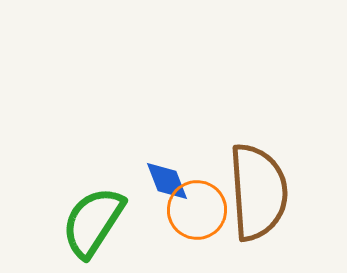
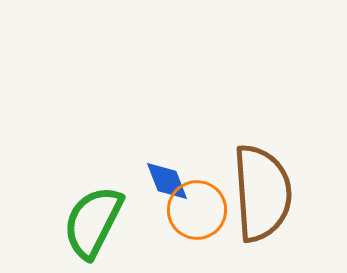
brown semicircle: moved 4 px right, 1 px down
green semicircle: rotated 6 degrees counterclockwise
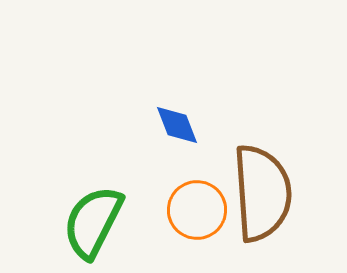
blue diamond: moved 10 px right, 56 px up
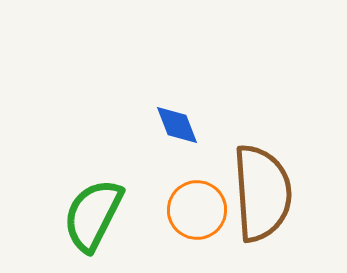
green semicircle: moved 7 px up
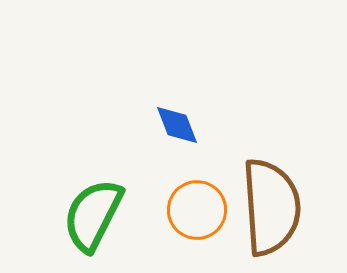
brown semicircle: moved 9 px right, 14 px down
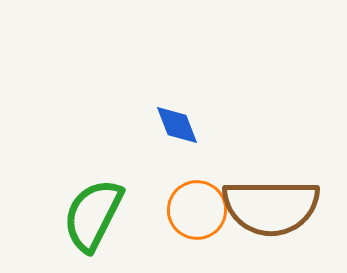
brown semicircle: rotated 94 degrees clockwise
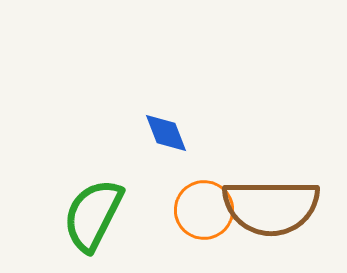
blue diamond: moved 11 px left, 8 px down
orange circle: moved 7 px right
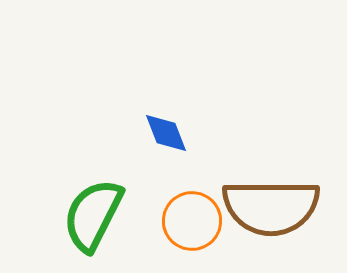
orange circle: moved 12 px left, 11 px down
